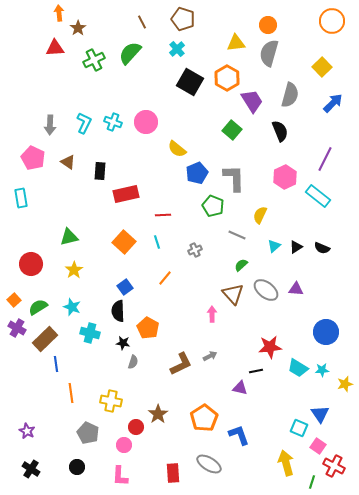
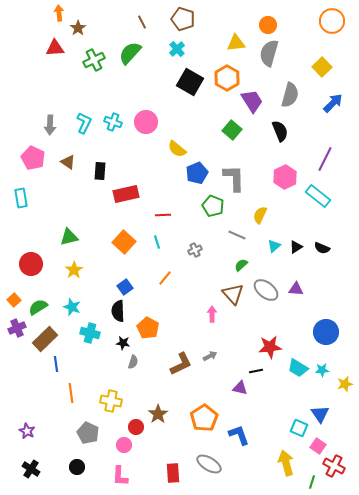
purple cross at (17, 328): rotated 36 degrees clockwise
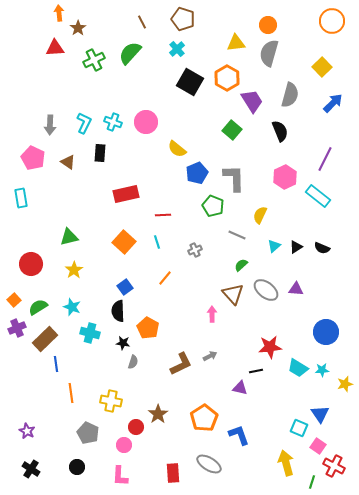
black rectangle at (100, 171): moved 18 px up
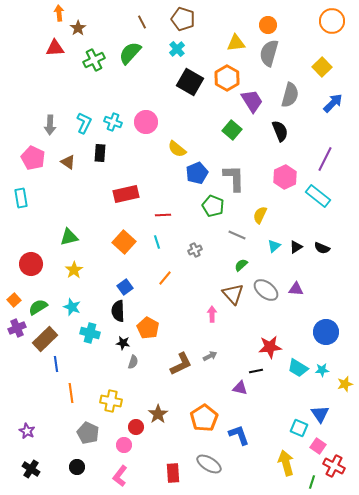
pink L-shape at (120, 476): rotated 35 degrees clockwise
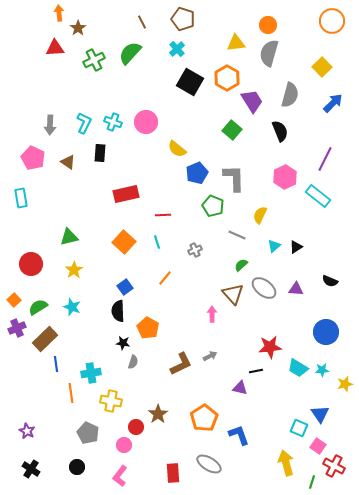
black semicircle at (322, 248): moved 8 px right, 33 px down
gray ellipse at (266, 290): moved 2 px left, 2 px up
cyan cross at (90, 333): moved 1 px right, 40 px down; rotated 24 degrees counterclockwise
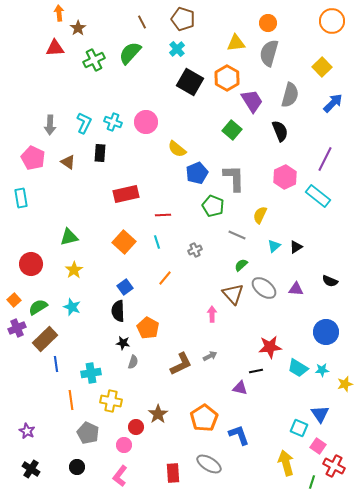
orange circle at (268, 25): moved 2 px up
orange line at (71, 393): moved 7 px down
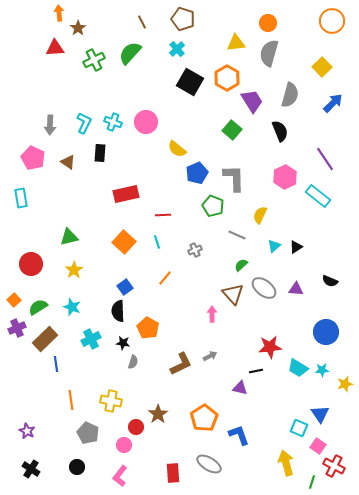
purple line at (325, 159): rotated 60 degrees counterclockwise
cyan cross at (91, 373): moved 34 px up; rotated 18 degrees counterclockwise
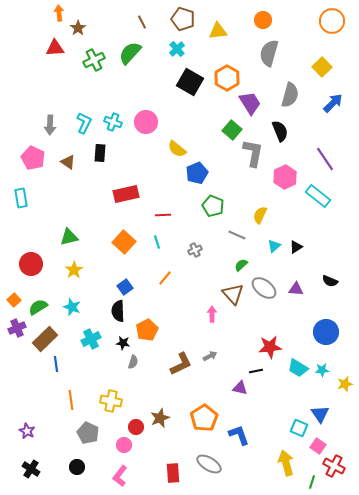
orange circle at (268, 23): moved 5 px left, 3 px up
yellow triangle at (236, 43): moved 18 px left, 12 px up
purple trapezoid at (252, 101): moved 2 px left, 2 px down
gray L-shape at (234, 178): moved 19 px right, 25 px up; rotated 12 degrees clockwise
orange pentagon at (148, 328): moved 1 px left, 2 px down; rotated 15 degrees clockwise
brown star at (158, 414): moved 2 px right, 4 px down; rotated 12 degrees clockwise
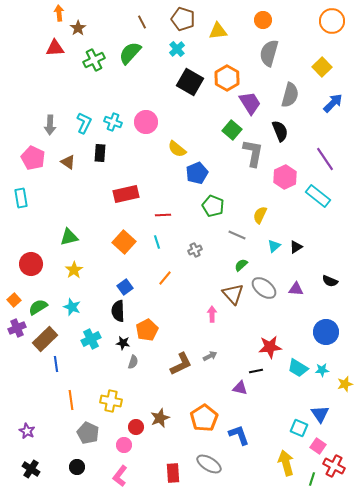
green line at (312, 482): moved 3 px up
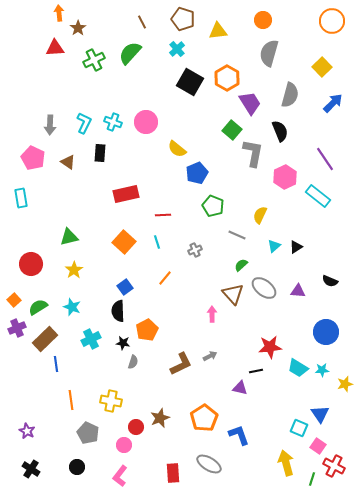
purple triangle at (296, 289): moved 2 px right, 2 px down
